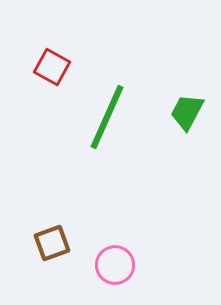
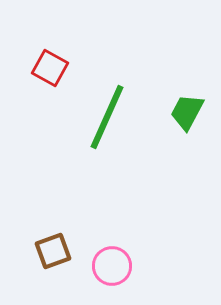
red square: moved 2 px left, 1 px down
brown square: moved 1 px right, 8 px down
pink circle: moved 3 px left, 1 px down
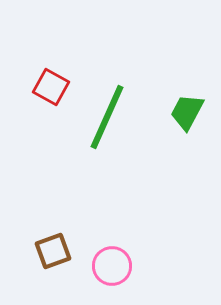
red square: moved 1 px right, 19 px down
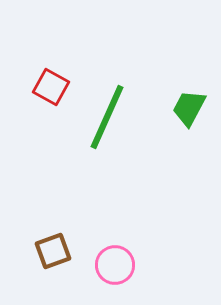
green trapezoid: moved 2 px right, 4 px up
pink circle: moved 3 px right, 1 px up
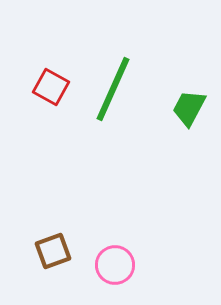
green line: moved 6 px right, 28 px up
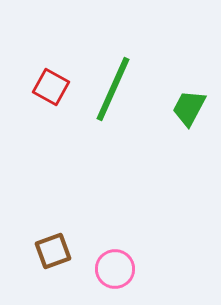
pink circle: moved 4 px down
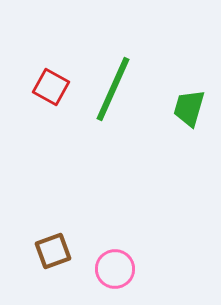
green trapezoid: rotated 12 degrees counterclockwise
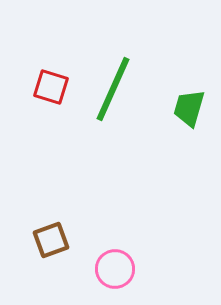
red square: rotated 12 degrees counterclockwise
brown square: moved 2 px left, 11 px up
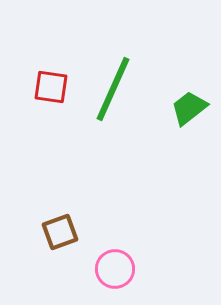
red square: rotated 9 degrees counterclockwise
green trapezoid: rotated 36 degrees clockwise
brown square: moved 9 px right, 8 px up
